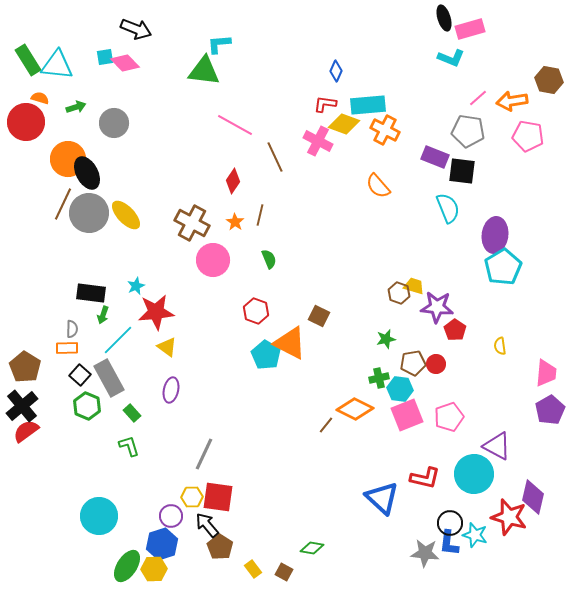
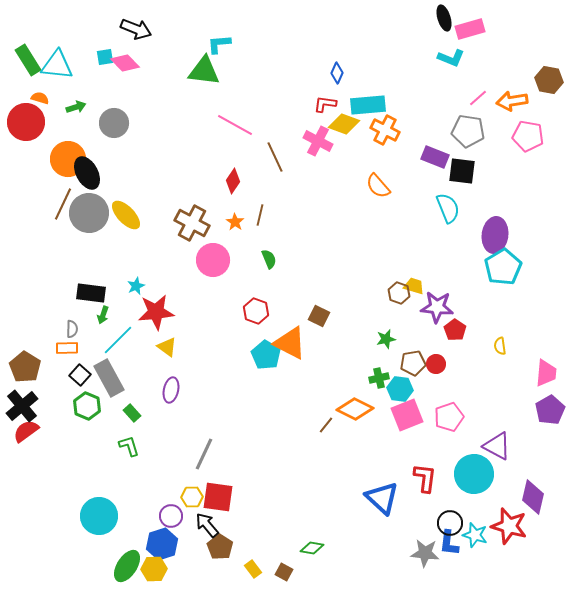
blue diamond at (336, 71): moved 1 px right, 2 px down
red L-shape at (425, 478): rotated 96 degrees counterclockwise
red star at (509, 517): moved 9 px down
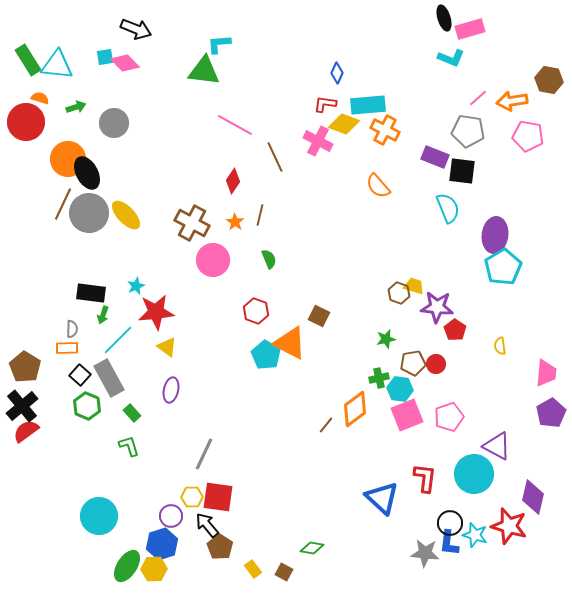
orange diamond at (355, 409): rotated 63 degrees counterclockwise
purple pentagon at (550, 410): moved 1 px right, 3 px down
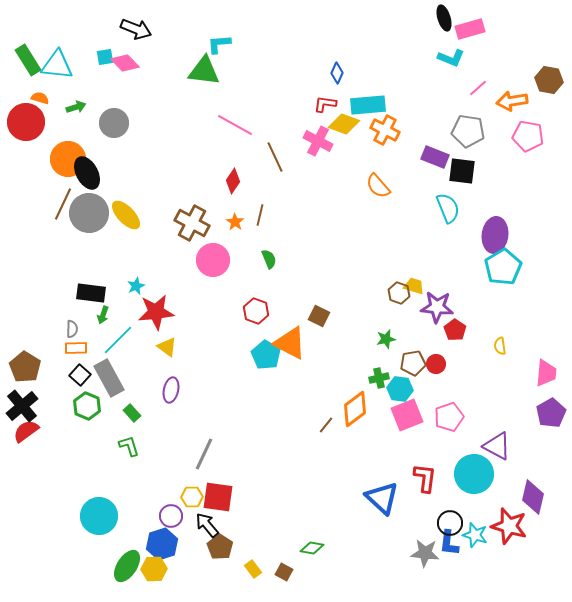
pink line at (478, 98): moved 10 px up
orange rectangle at (67, 348): moved 9 px right
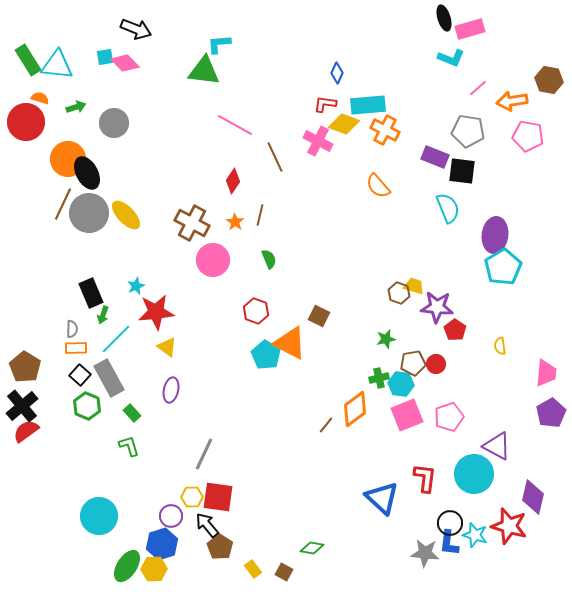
black rectangle at (91, 293): rotated 60 degrees clockwise
cyan line at (118, 340): moved 2 px left, 1 px up
cyan hexagon at (400, 389): moved 1 px right, 5 px up
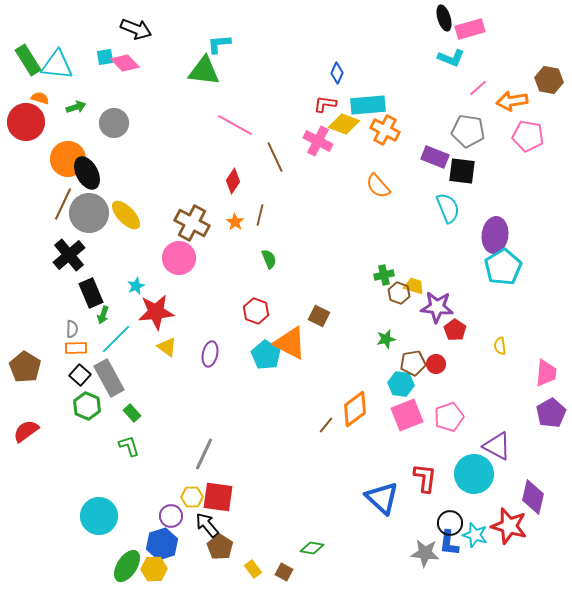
pink circle at (213, 260): moved 34 px left, 2 px up
green cross at (379, 378): moved 5 px right, 103 px up
purple ellipse at (171, 390): moved 39 px right, 36 px up
black cross at (22, 406): moved 47 px right, 151 px up
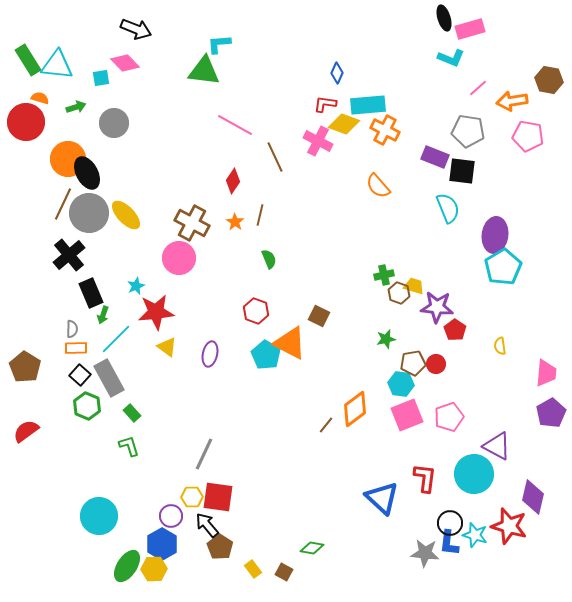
cyan square at (105, 57): moved 4 px left, 21 px down
blue hexagon at (162, 544): rotated 12 degrees counterclockwise
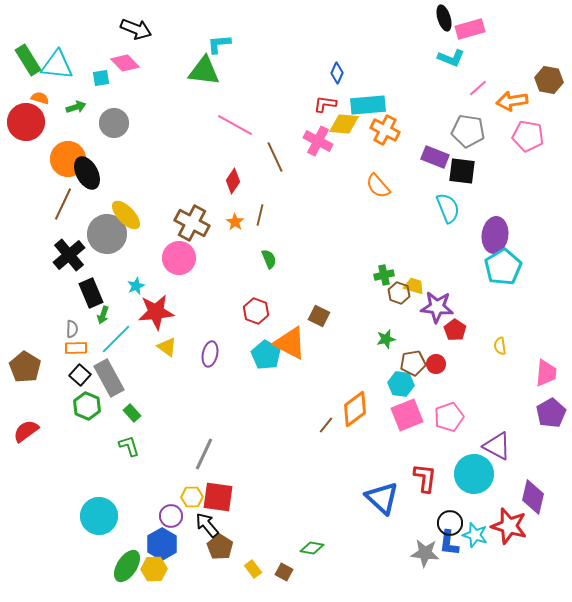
yellow diamond at (344, 124): rotated 16 degrees counterclockwise
gray circle at (89, 213): moved 18 px right, 21 px down
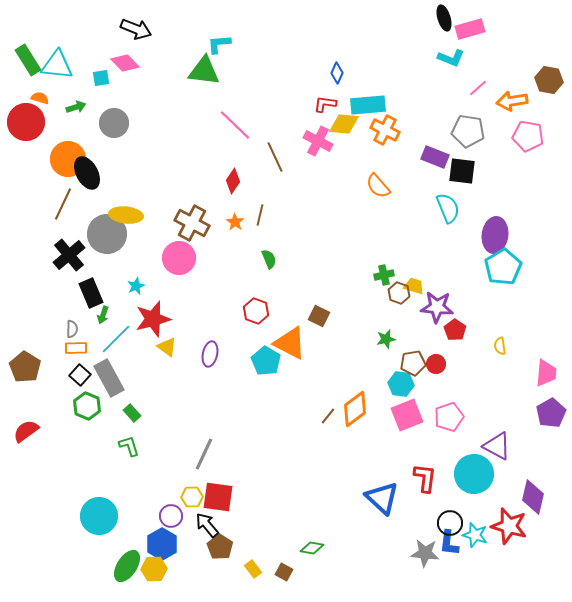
pink line at (235, 125): rotated 15 degrees clockwise
yellow ellipse at (126, 215): rotated 40 degrees counterclockwise
red star at (156, 312): moved 3 px left, 7 px down; rotated 9 degrees counterclockwise
cyan pentagon at (266, 355): moved 6 px down
brown line at (326, 425): moved 2 px right, 9 px up
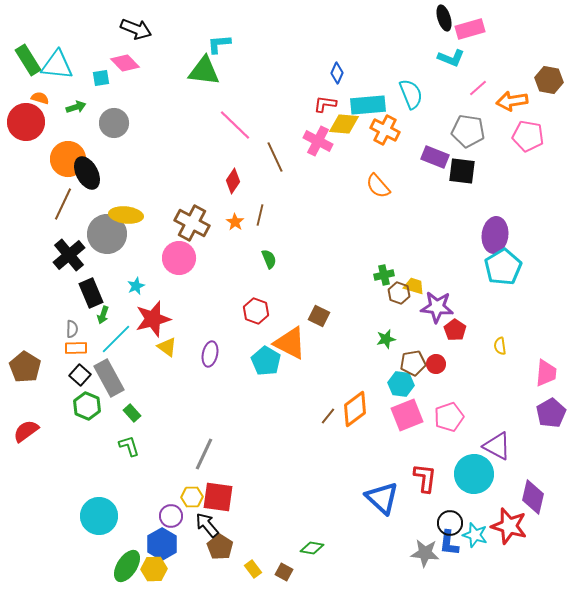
cyan semicircle at (448, 208): moved 37 px left, 114 px up
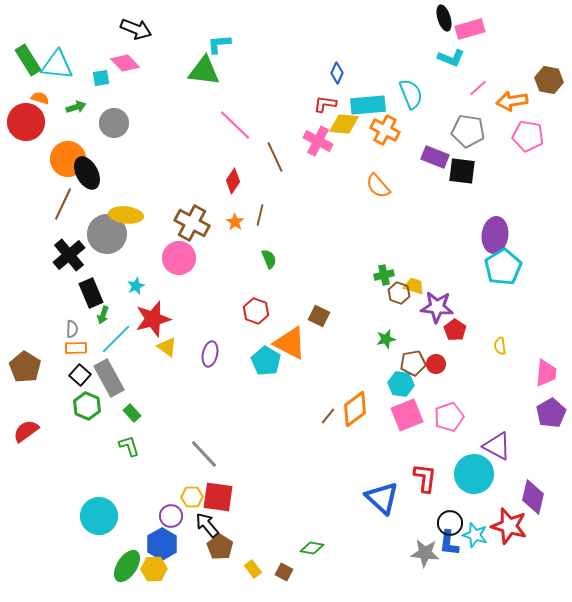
gray line at (204, 454): rotated 68 degrees counterclockwise
